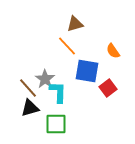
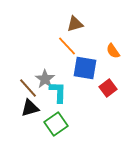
blue square: moved 2 px left, 3 px up
green square: rotated 35 degrees counterclockwise
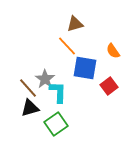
red square: moved 1 px right, 2 px up
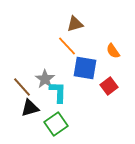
brown line: moved 6 px left, 1 px up
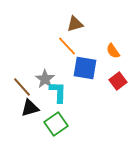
red square: moved 9 px right, 5 px up
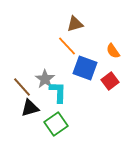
blue square: rotated 10 degrees clockwise
red square: moved 8 px left
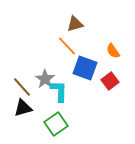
cyan L-shape: moved 1 px right, 1 px up
black triangle: moved 7 px left
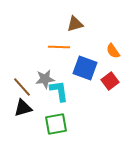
orange line: moved 8 px left, 1 px down; rotated 45 degrees counterclockwise
gray star: rotated 30 degrees clockwise
cyan L-shape: rotated 10 degrees counterclockwise
green square: rotated 25 degrees clockwise
